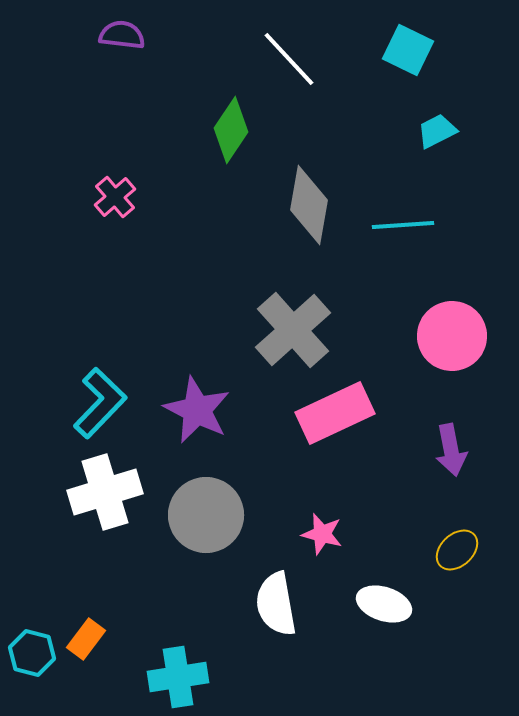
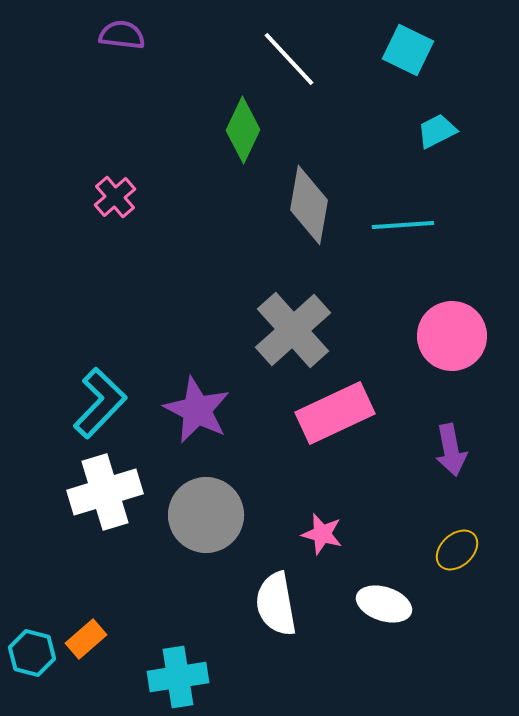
green diamond: moved 12 px right; rotated 8 degrees counterclockwise
orange rectangle: rotated 12 degrees clockwise
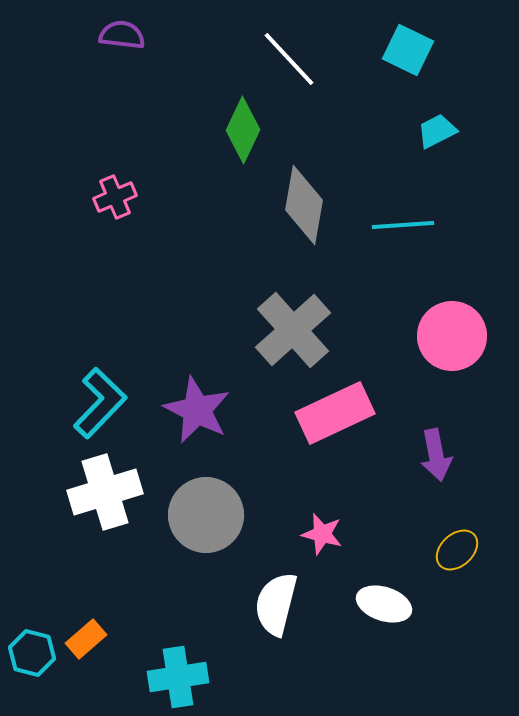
pink cross: rotated 18 degrees clockwise
gray diamond: moved 5 px left
purple arrow: moved 15 px left, 5 px down
white semicircle: rotated 24 degrees clockwise
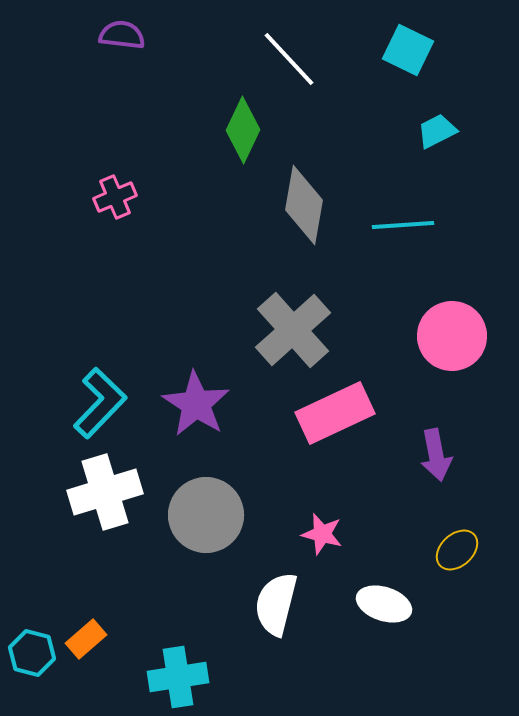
purple star: moved 1 px left, 6 px up; rotated 6 degrees clockwise
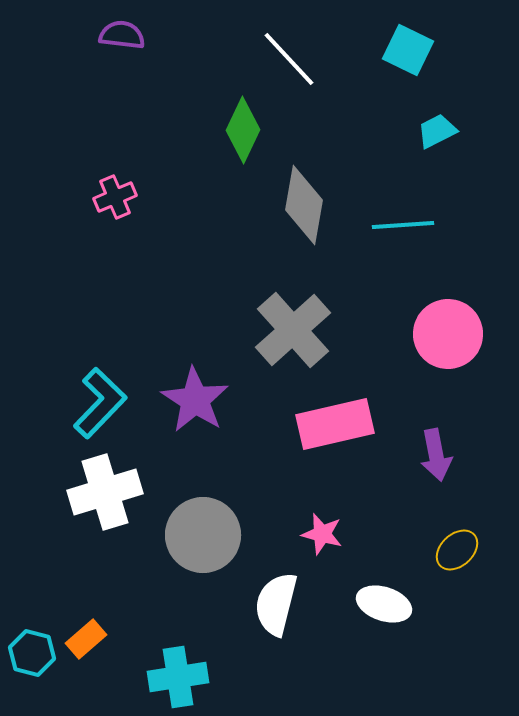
pink circle: moved 4 px left, 2 px up
purple star: moved 1 px left, 4 px up
pink rectangle: moved 11 px down; rotated 12 degrees clockwise
gray circle: moved 3 px left, 20 px down
